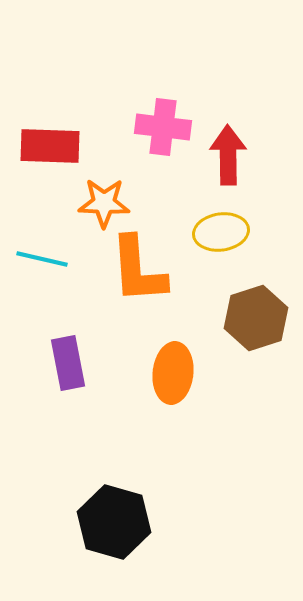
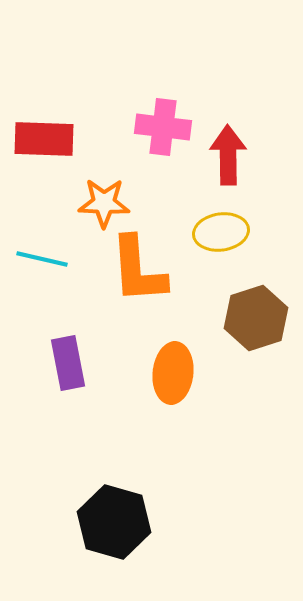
red rectangle: moved 6 px left, 7 px up
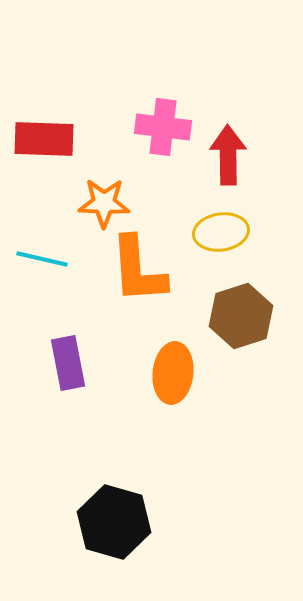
brown hexagon: moved 15 px left, 2 px up
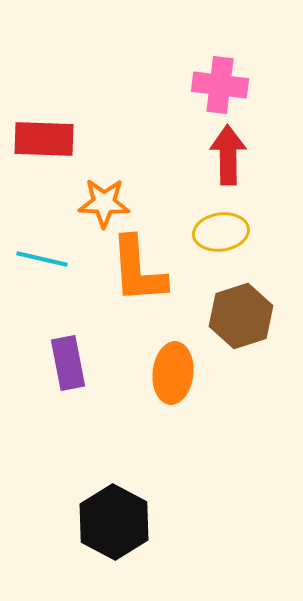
pink cross: moved 57 px right, 42 px up
black hexagon: rotated 12 degrees clockwise
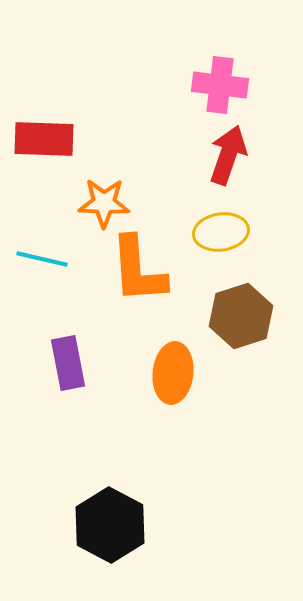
red arrow: rotated 20 degrees clockwise
black hexagon: moved 4 px left, 3 px down
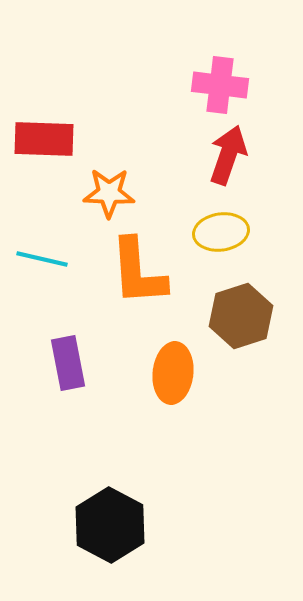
orange star: moved 5 px right, 10 px up
orange L-shape: moved 2 px down
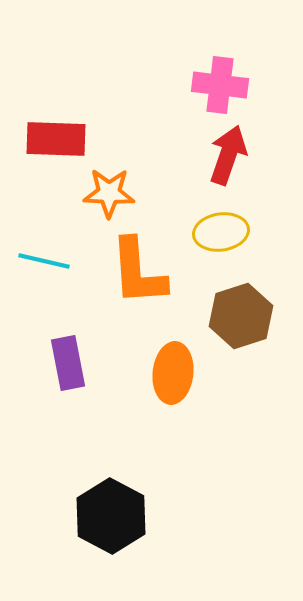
red rectangle: moved 12 px right
cyan line: moved 2 px right, 2 px down
black hexagon: moved 1 px right, 9 px up
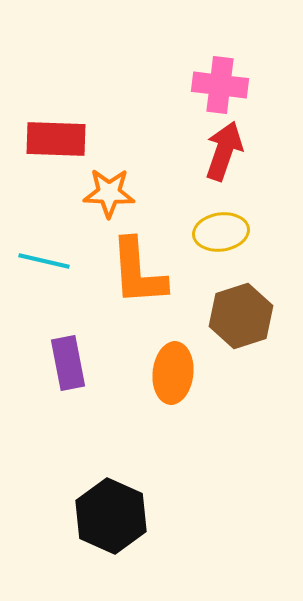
red arrow: moved 4 px left, 4 px up
black hexagon: rotated 4 degrees counterclockwise
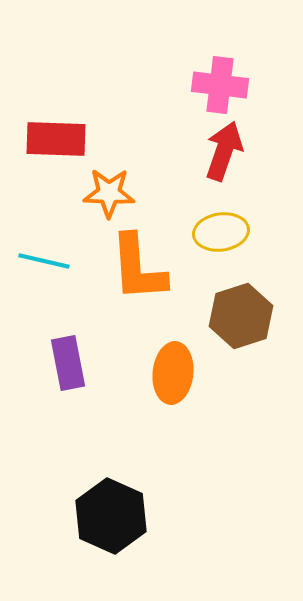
orange L-shape: moved 4 px up
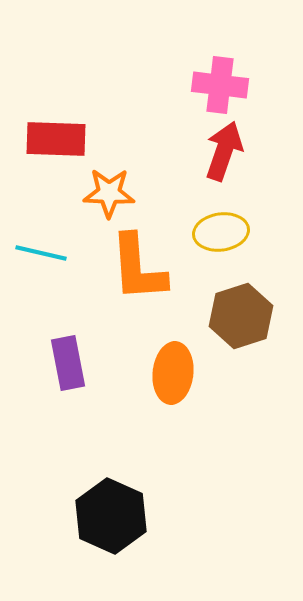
cyan line: moved 3 px left, 8 px up
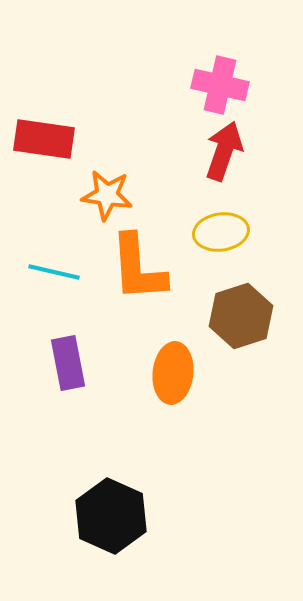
pink cross: rotated 6 degrees clockwise
red rectangle: moved 12 px left; rotated 6 degrees clockwise
orange star: moved 2 px left, 2 px down; rotated 6 degrees clockwise
cyan line: moved 13 px right, 19 px down
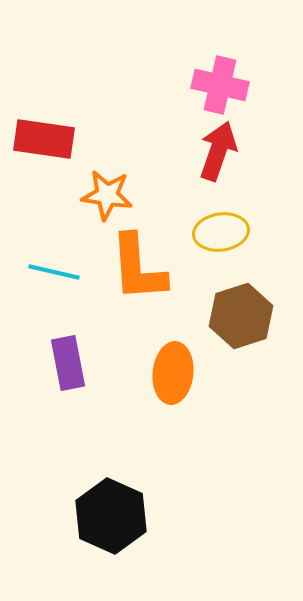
red arrow: moved 6 px left
